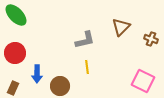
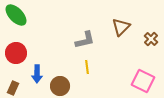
brown cross: rotated 24 degrees clockwise
red circle: moved 1 px right
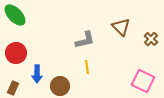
green ellipse: moved 1 px left
brown triangle: rotated 30 degrees counterclockwise
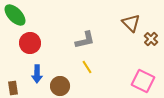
brown triangle: moved 10 px right, 4 px up
red circle: moved 14 px right, 10 px up
yellow line: rotated 24 degrees counterclockwise
brown rectangle: rotated 32 degrees counterclockwise
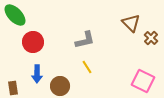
brown cross: moved 1 px up
red circle: moved 3 px right, 1 px up
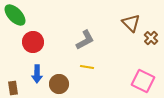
gray L-shape: rotated 15 degrees counterclockwise
yellow line: rotated 48 degrees counterclockwise
brown circle: moved 1 px left, 2 px up
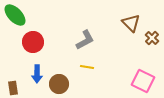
brown cross: moved 1 px right
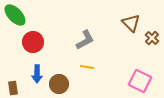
pink square: moved 3 px left
